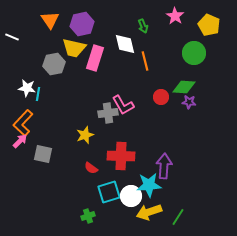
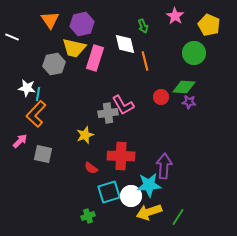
orange L-shape: moved 13 px right, 9 px up
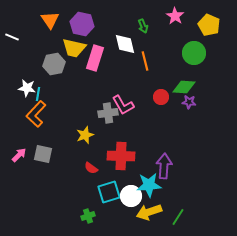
purple hexagon: rotated 25 degrees clockwise
pink arrow: moved 1 px left, 14 px down
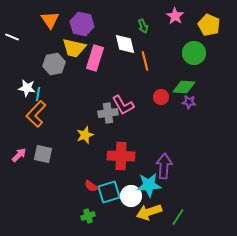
red semicircle: moved 18 px down
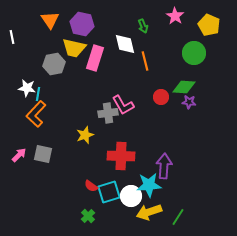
white line: rotated 56 degrees clockwise
green cross: rotated 24 degrees counterclockwise
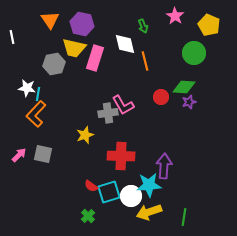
purple star: rotated 24 degrees counterclockwise
green line: moved 6 px right; rotated 24 degrees counterclockwise
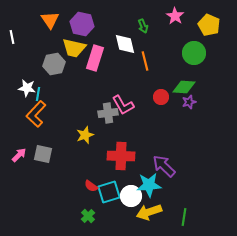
purple arrow: rotated 50 degrees counterclockwise
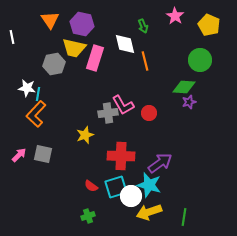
green circle: moved 6 px right, 7 px down
red circle: moved 12 px left, 16 px down
purple arrow: moved 4 px left, 3 px up; rotated 100 degrees clockwise
cyan star: rotated 20 degrees clockwise
cyan square: moved 7 px right, 5 px up
green cross: rotated 24 degrees clockwise
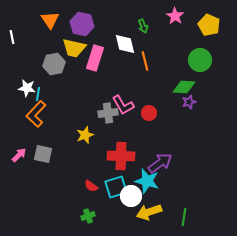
cyan star: moved 2 px left, 4 px up
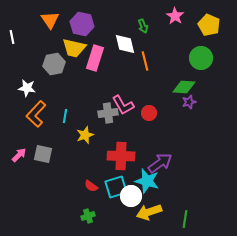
green circle: moved 1 px right, 2 px up
cyan line: moved 27 px right, 22 px down
green line: moved 1 px right, 2 px down
